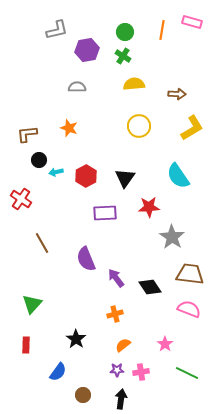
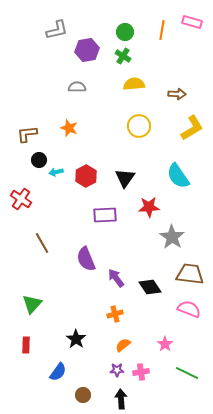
purple rectangle: moved 2 px down
black arrow: rotated 12 degrees counterclockwise
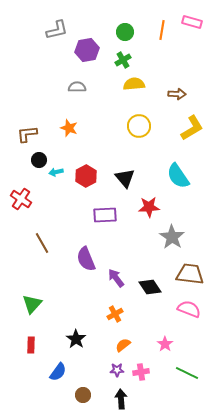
green cross: moved 4 px down; rotated 28 degrees clockwise
black triangle: rotated 15 degrees counterclockwise
orange cross: rotated 14 degrees counterclockwise
red rectangle: moved 5 px right
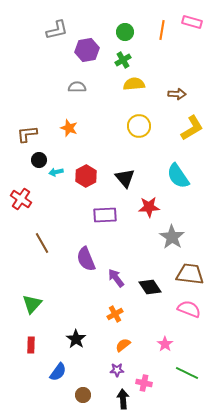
pink cross: moved 3 px right, 11 px down; rotated 21 degrees clockwise
black arrow: moved 2 px right
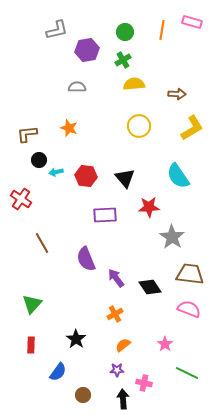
red hexagon: rotated 25 degrees counterclockwise
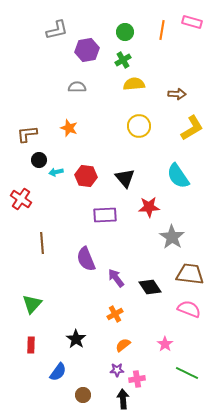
brown line: rotated 25 degrees clockwise
pink cross: moved 7 px left, 4 px up; rotated 21 degrees counterclockwise
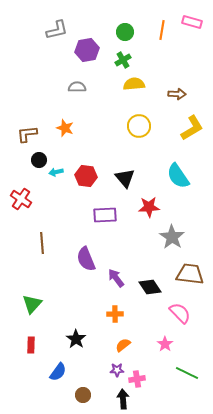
orange star: moved 4 px left
pink semicircle: moved 9 px left, 4 px down; rotated 25 degrees clockwise
orange cross: rotated 28 degrees clockwise
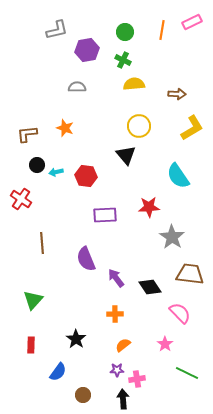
pink rectangle: rotated 42 degrees counterclockwise
green cross: rotated 35 degrees counterclockwise
black circle: moved 2 px left, 5 px down
black triangle: moved 1 px right, 23 px up
green triangle: moved 1 px right, 4 px up
